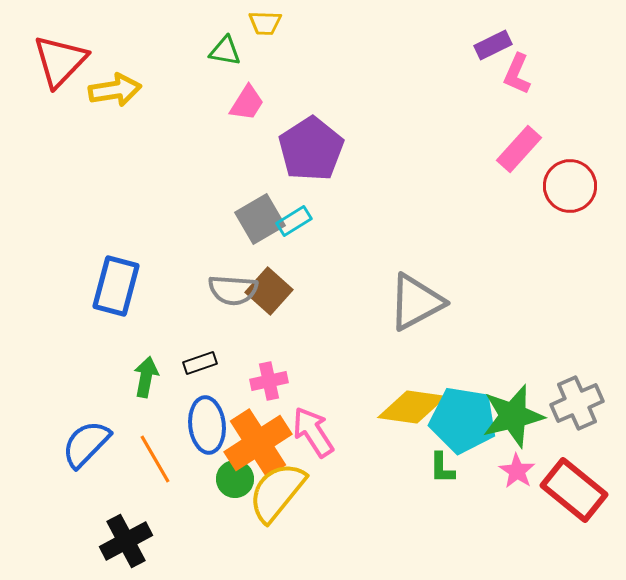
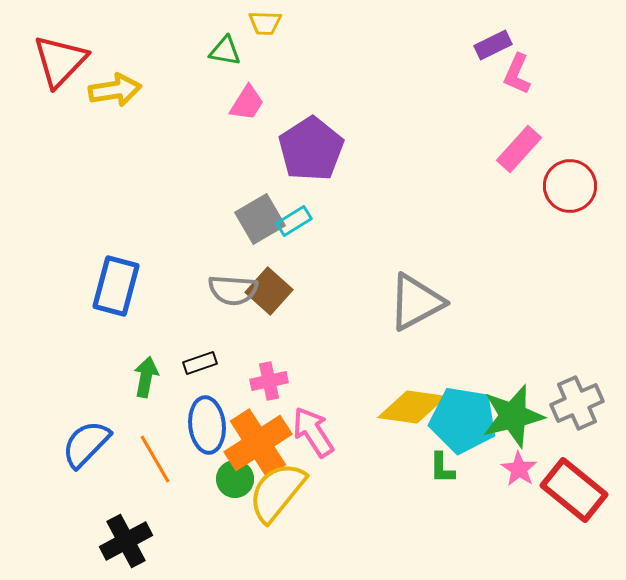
pink star: moved 2 px right, 2 px up
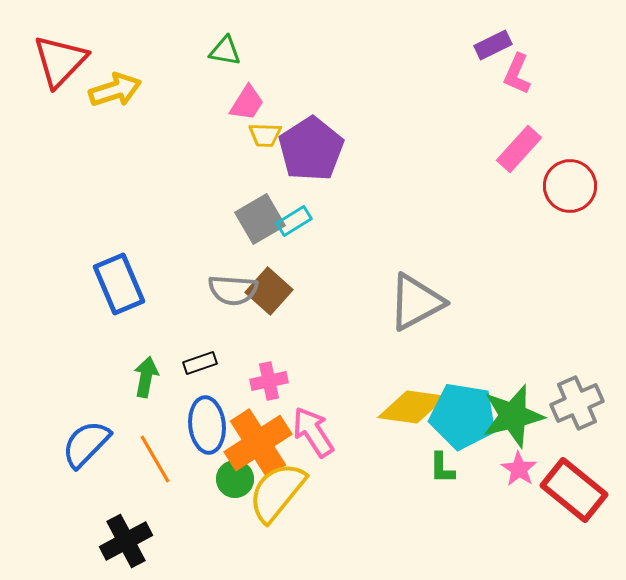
yellow trapezoid: moved 112 px down
yellow arrow: rotated 9 degrees counterclockwise
blue rectangle: moved 3 px right, 2 px up; rotated 38 degrees counterclockwise
cyan pentagon: moved 4 px up
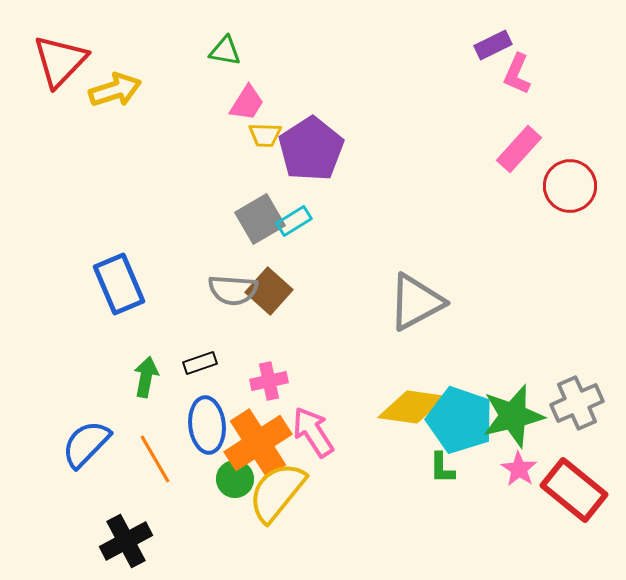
cyan pentagon: moved 3 px left, 4 px down; rotated 10 degrees clockwise
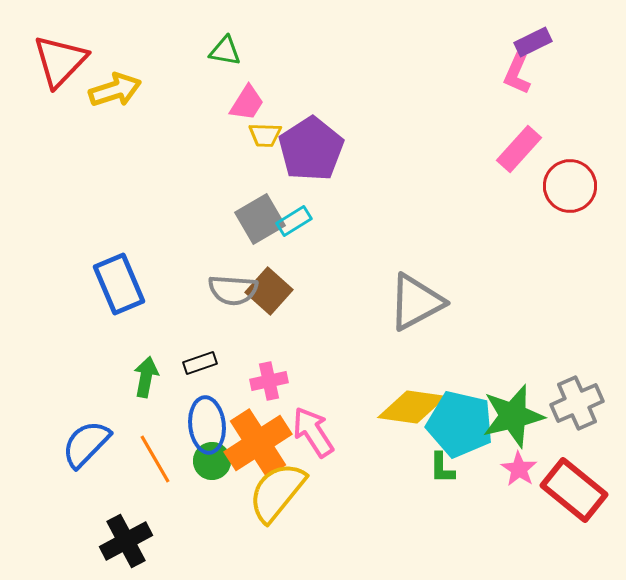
purple rectangle: moved 40 px right, 3 px up
cyan pentagon: moved 4 px down; rotated 6 degrees counterclockwise
green circle: moved 23 px left, 18 px up
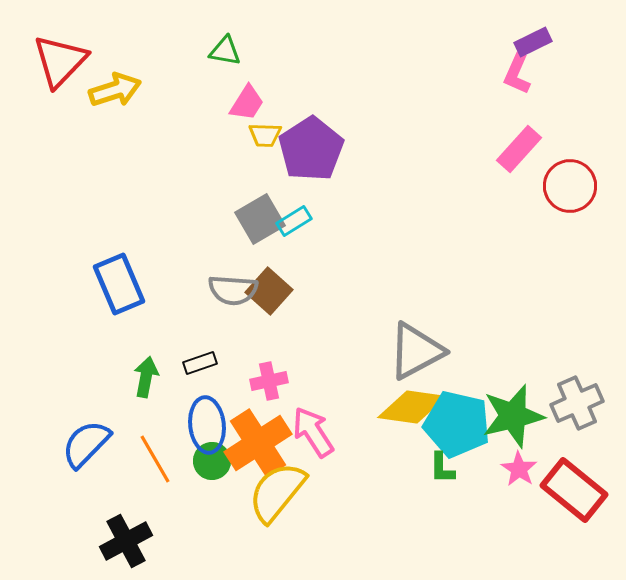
gray triangle: moved 49 px down
cyan pentagon: moved 3 px left
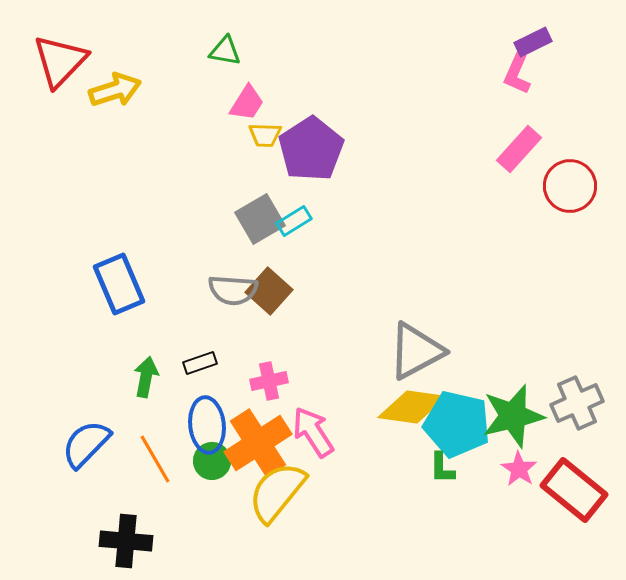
black cross: rotated 33 degrees clockwise
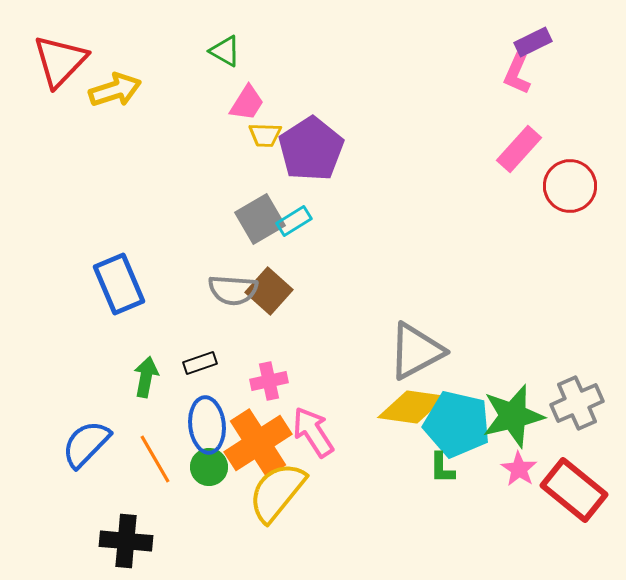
green triangle: rotated 20 degrees clockwise
green circle: moved 3 px left, 6 px down
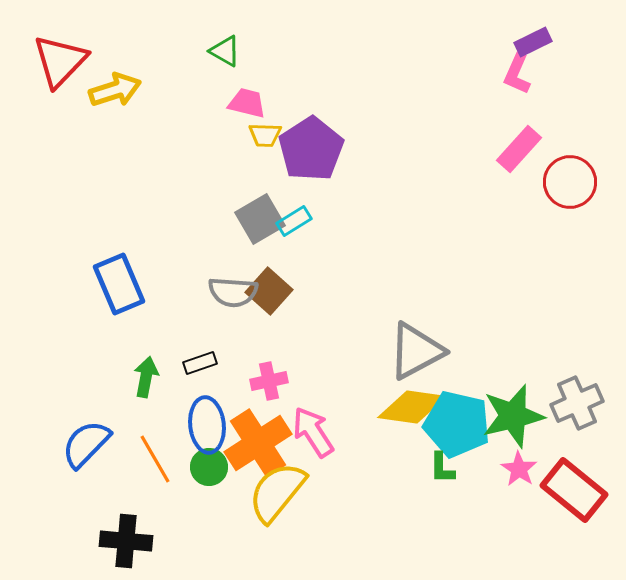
pink trapezoid: rotated 108 degrees counterclockwise
red circle: moved 4 px up
gray semicircle: moved 2 px down
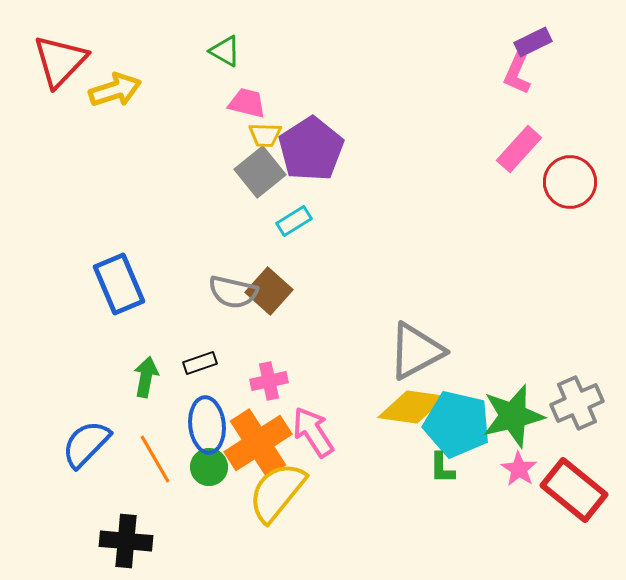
gray square: moved 47 px up; rotated 9 degrees counterclockwise
gray semicircle: rotated 9 degrees clockwise
